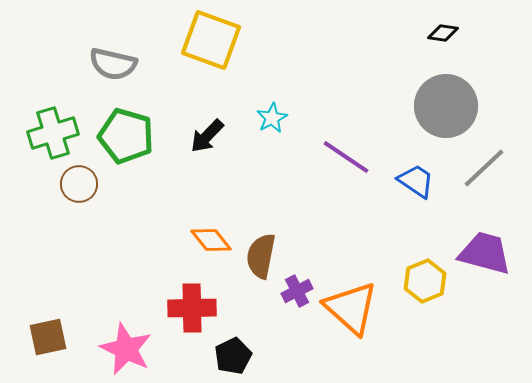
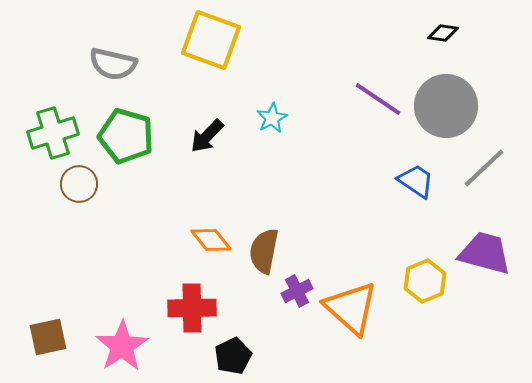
purple line: moved 32 px right, 58 px up
brown semicircle: moved 3 px right, 5 px up
pink star: moved 4 px left, 3 px up; rotated 14 degrees clockwise
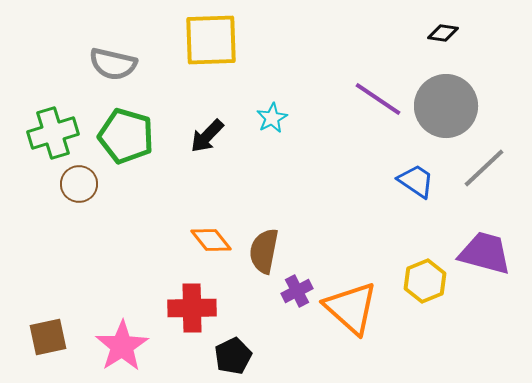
yellow square: rotated 22 degrees counterclockwise
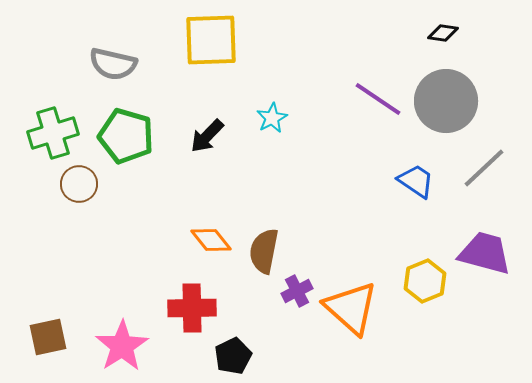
gray circle: moved 5 px up
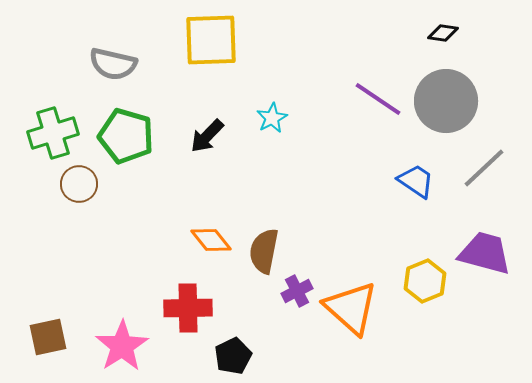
red cross: moved 4 px left
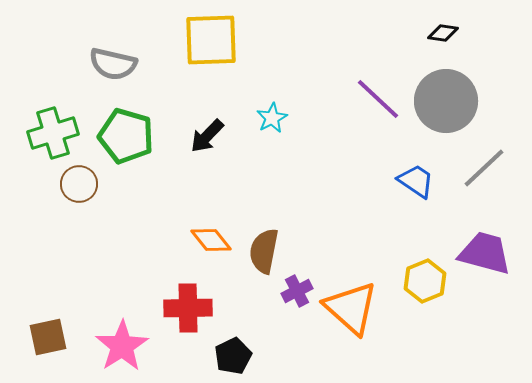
purple line: rotated 9 degrees clockwise
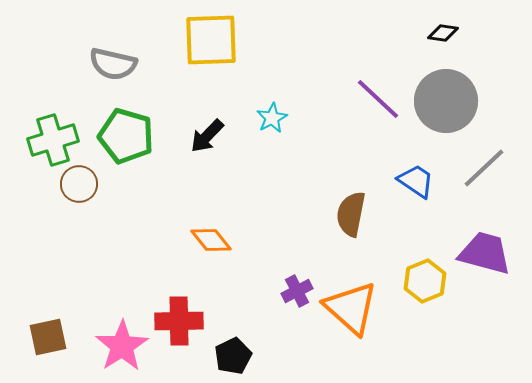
green cross: moved 7 px down
brown semicircle: moved 87 px right, 37 px up
red cross: moved 9 px left, 13 px down
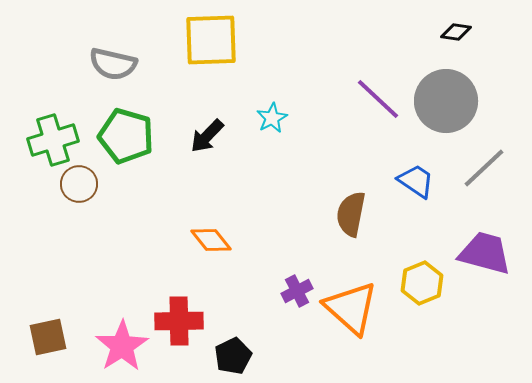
black diamond: moved 13 px right, 1 px up
yellow hexagon: moved 3 px left, 2 px down
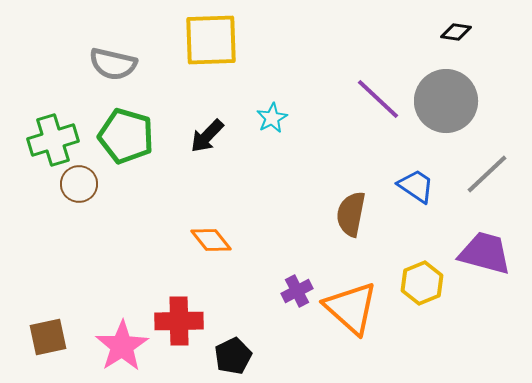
gray line: moved 3 px right, 6 px down
blue trapezoid: moved 5 px down
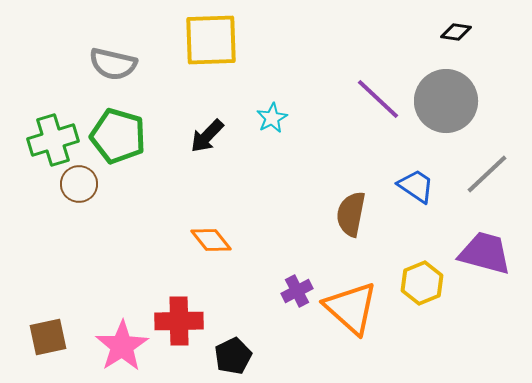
green pentagon: moved 8 px left
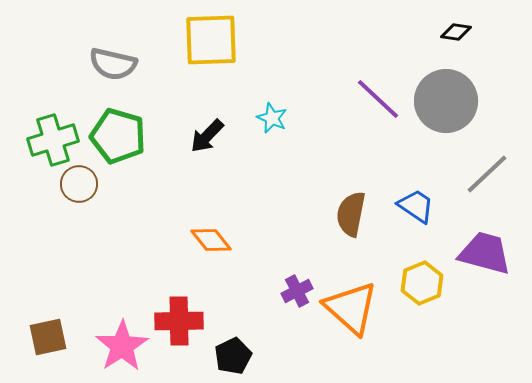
cyan star: rotated 20 degrees counterclockwise
blue trapezoid: moved 20 px down
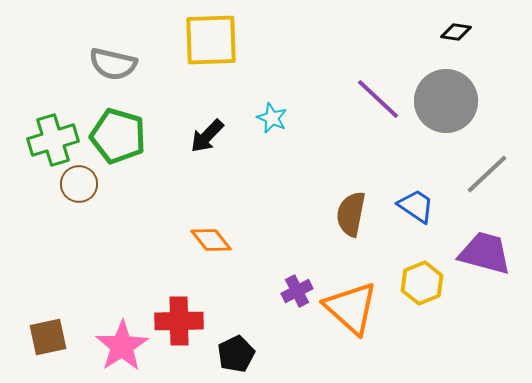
black pentagon: moved 3 px right, 2 px up
